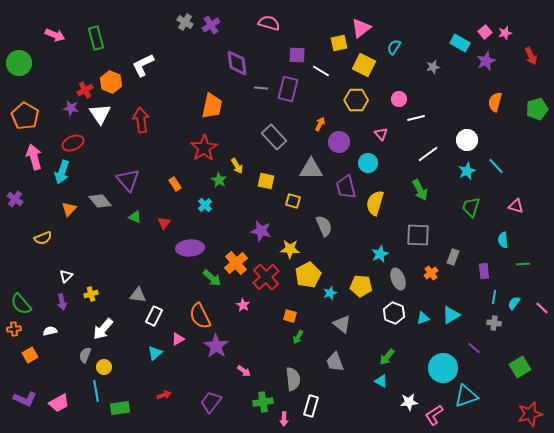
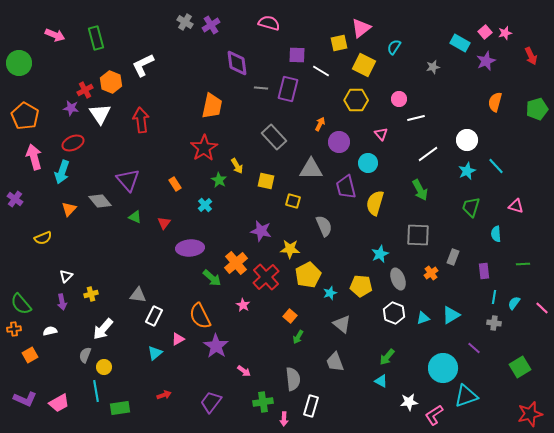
cyan semicircle at (503, 240): moved 7 px left, 6 px up
orange square at (290, 316): rotated 24 degrees clockwise
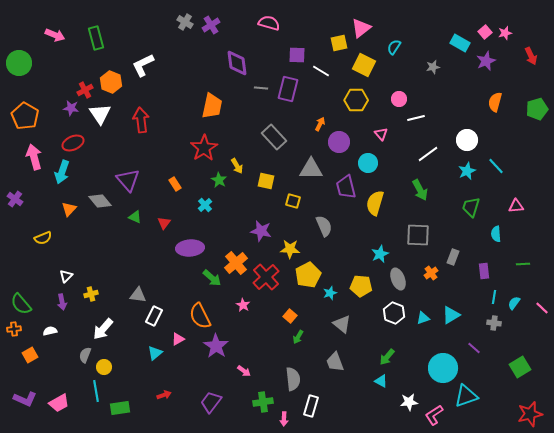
pink triangle at (516, 206): rotated 21 degrees counterclockwise
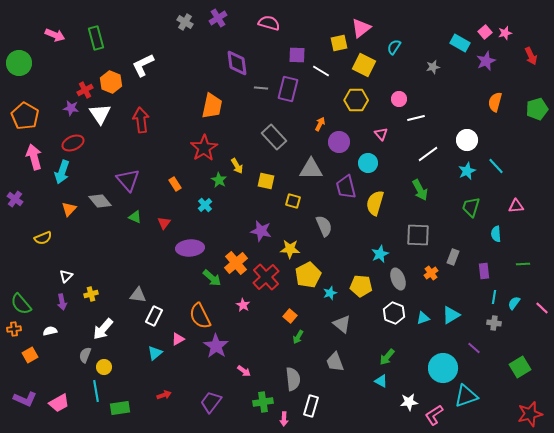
purple cross at (211, 25): moved 7 px right, 7 px up
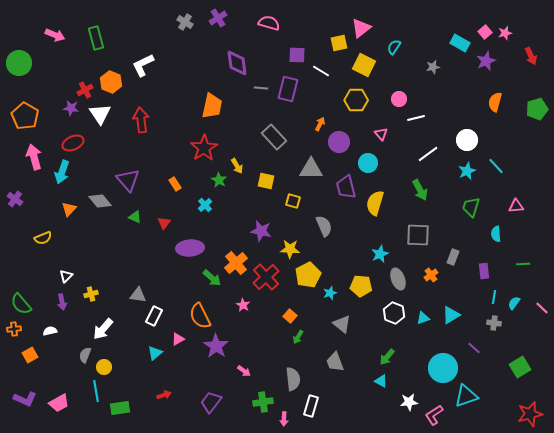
orange cross at (431, 273): moved 2 px down
